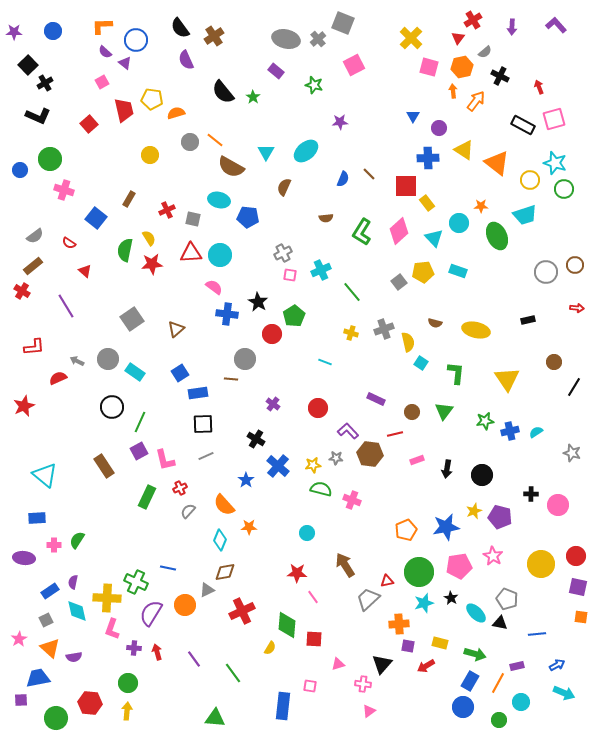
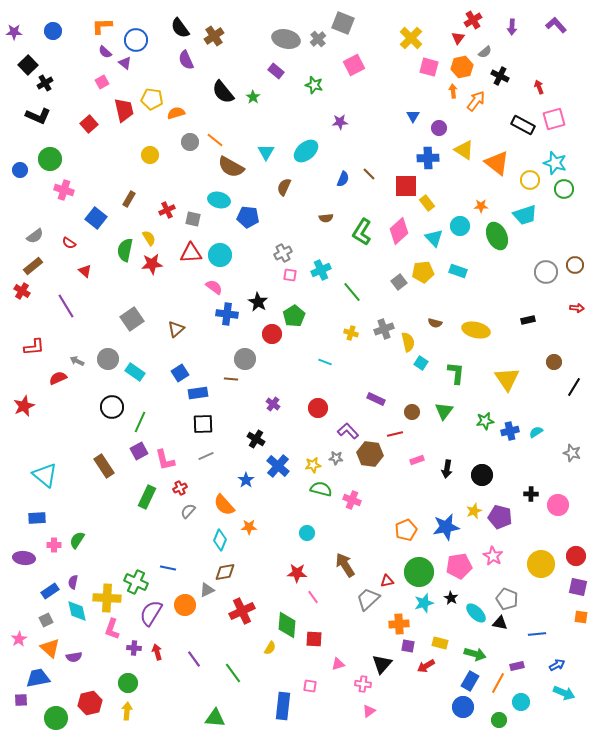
cyan circle at (459, 223): moved 1 px right, 3 px down
red hexagon at (90, 703): rotated 20 degrees counterclockwise
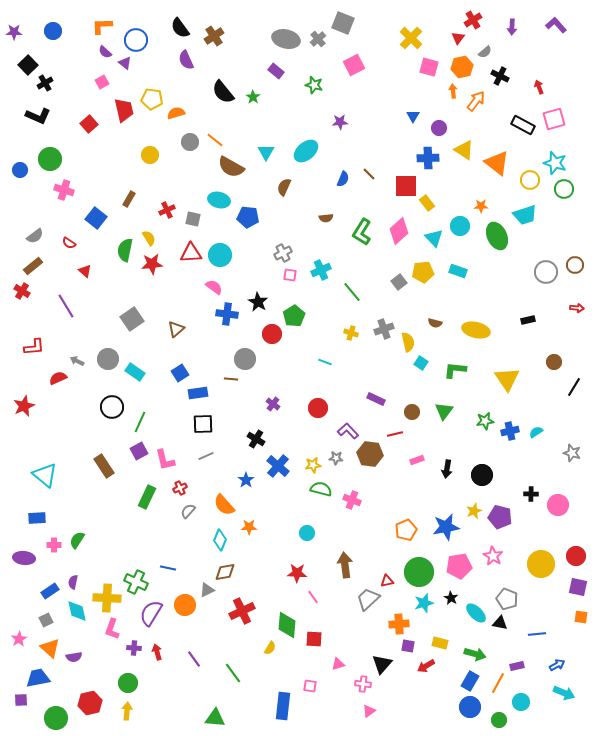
green L-shape at (456, 373): moved 1 px left, 3 px up; rotated 90 degrees counterclockwise
brown arrow at (345, 565): rotated 25 degrees clockwise
blue circle at (463, 707): moved 7 px right
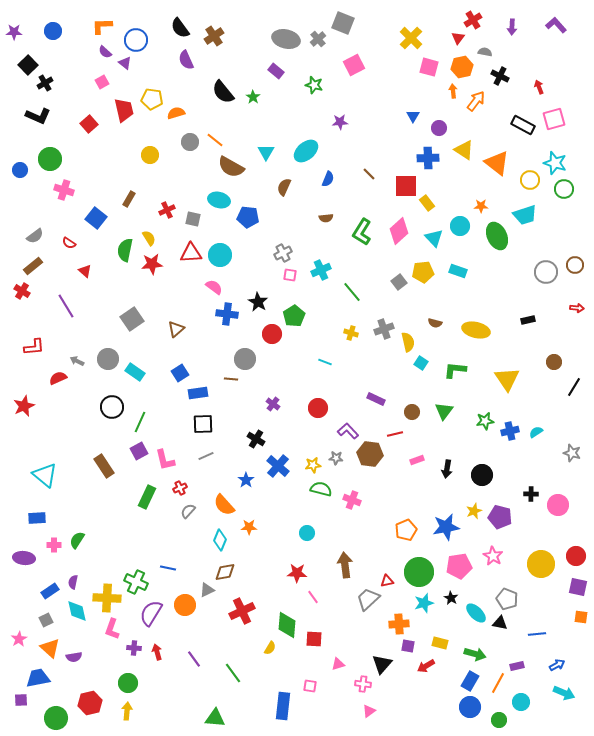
gray semicircle at (485, 52): rotated 128 degrees counterclockwise
blue semicircle at (343, 179): moved 15 px left
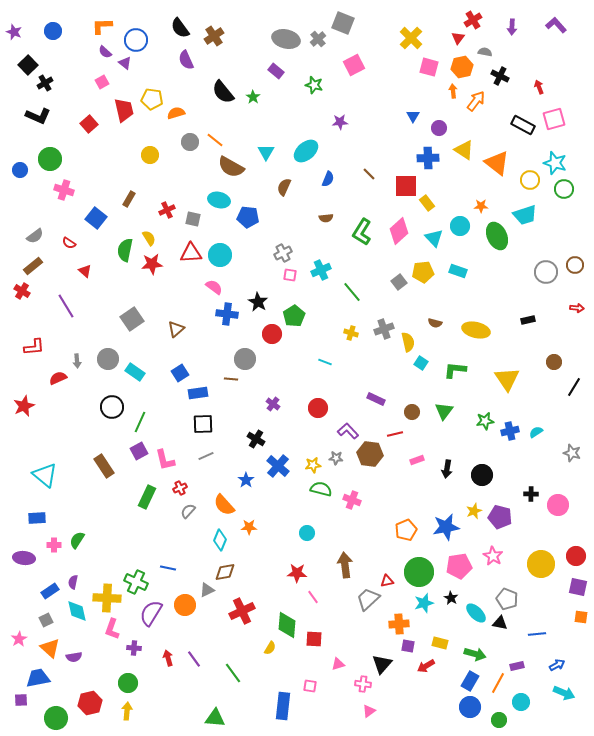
purple star at (14, 32): rotated 21 degrees clockwise
gray arrow at (77, 361): rotated 120 degrees counterclockwise
red arrow at (157, 652): moved 11 px right, 6 px down
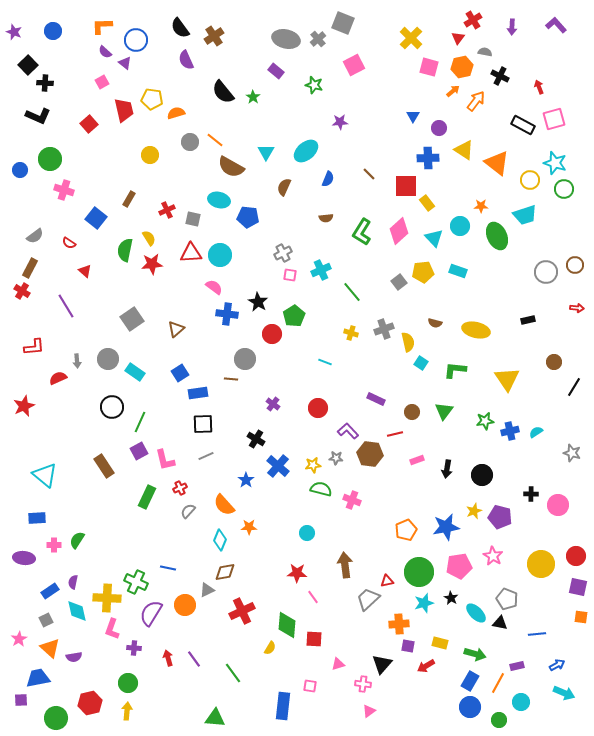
black cross at (45, 83): rotated 35 degrees clockwise
orange arrow at (453, 91): rotated 56 degrees clockwise
brown rectangle at (33, 266): moved 3 px left, 2 px down; rotated 24 degrees counterclockwise
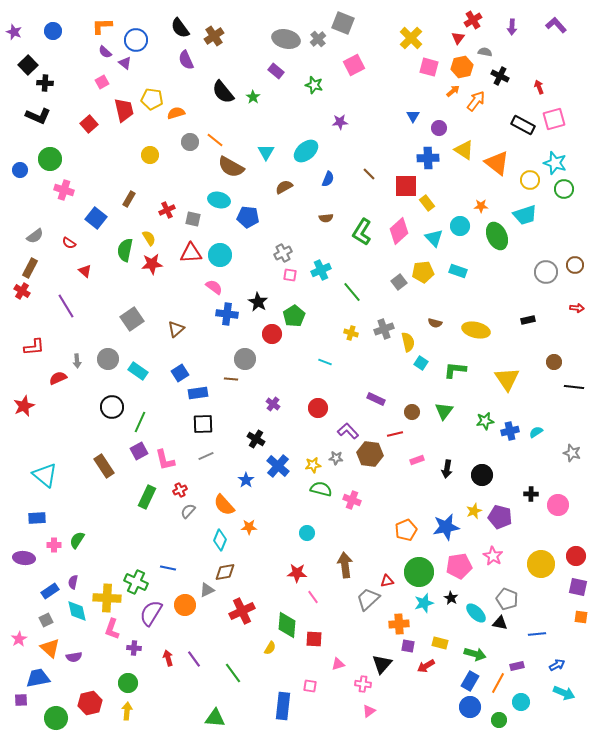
brown semicircle at (284, 187): rotated 36 degrees clockwise
cyan rectangle at (135, 372): moved 3 px right, 1 px up
black line at (574, 387): rotated 66 degrees clockwise
red cross at (180, 488): moved 2 px down
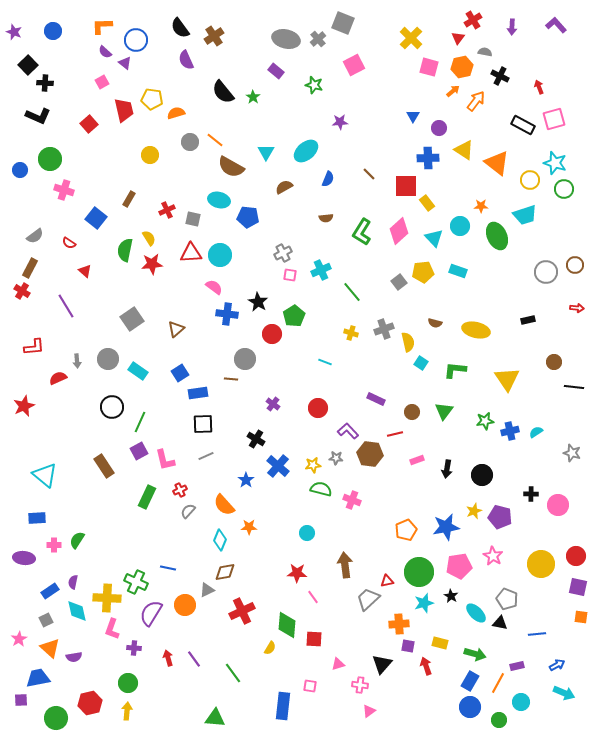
black star at (451, 598): moved 2 px up
red arrow at (426, 666): rotated 102 degrees clockwise
pink cross at (363, 684): moved 3 px left, 1 px down
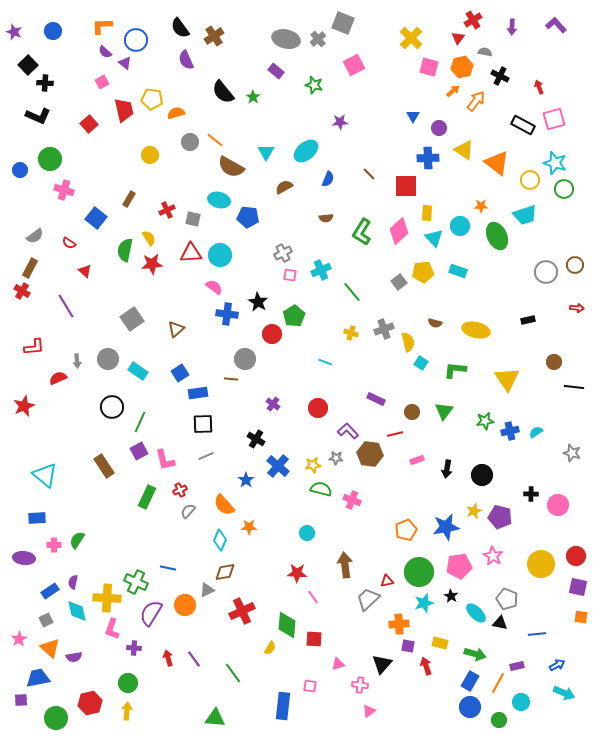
yellow rectangle at (427, 203): moved 10 px down; rotated 42 degrees clockwise
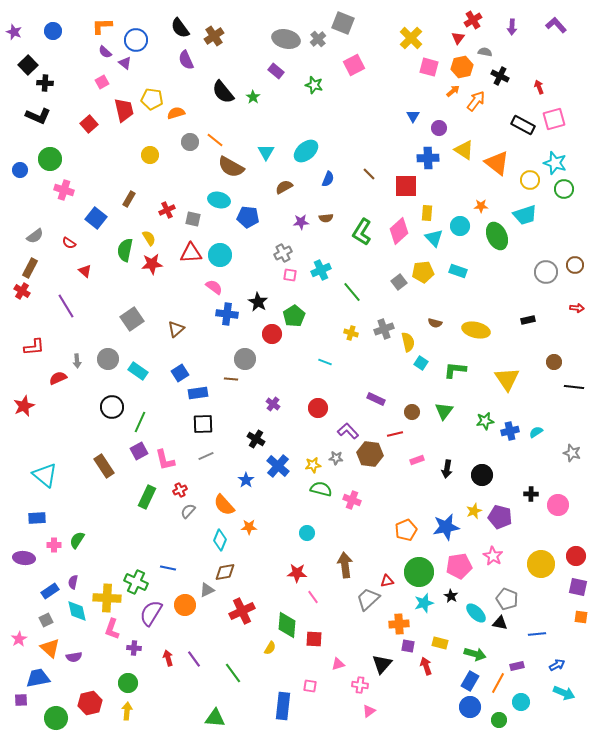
purple star at (340, 122): moved 39 px left, 100 px down
